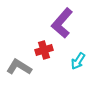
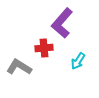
red cross: moved 2 px up; rotated 12 degrees clockwise
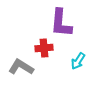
purple L-shape: moved 1 px left; rotated 36 degrees counterclockwise
gray L-shape: moved 2 px right
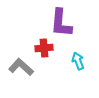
cyan arrow: rotated 126 degrees clockwise
gray L-shape: rotated 10 degrees clockwise
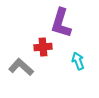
purple L-shape: rotated 12 degrees clockwise
red cross: moved 1 px left, 1 px up
